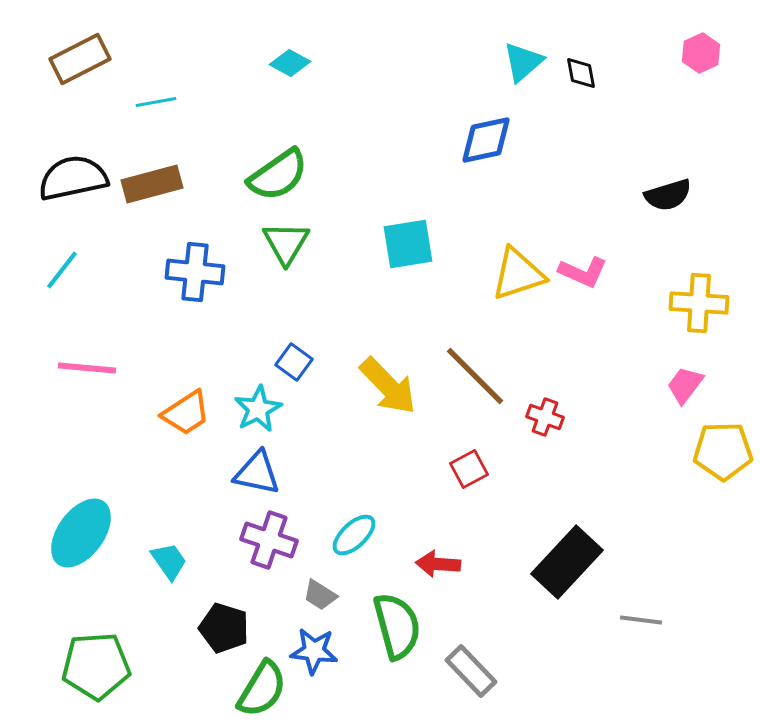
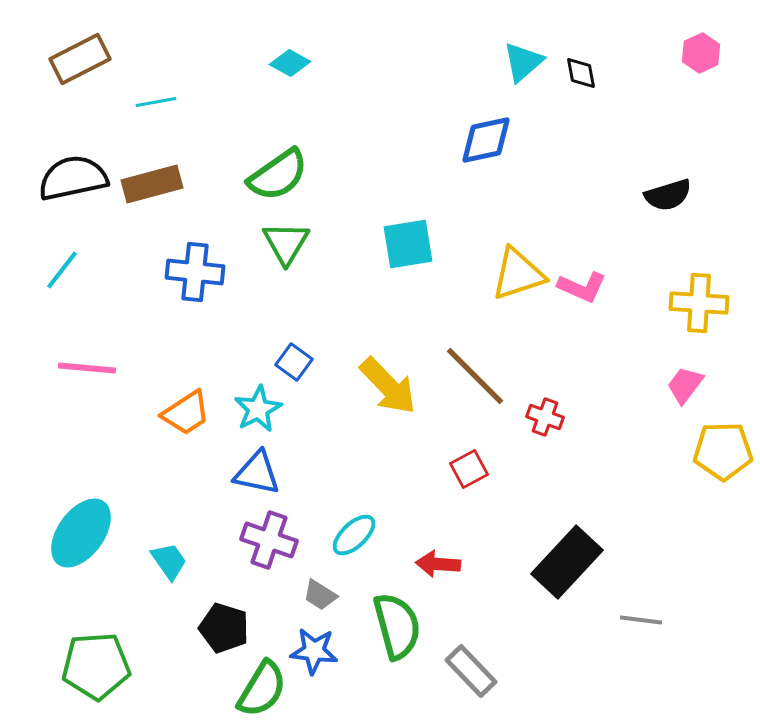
pink L-shape at (583, 272): moved 1 px left, 15 px down
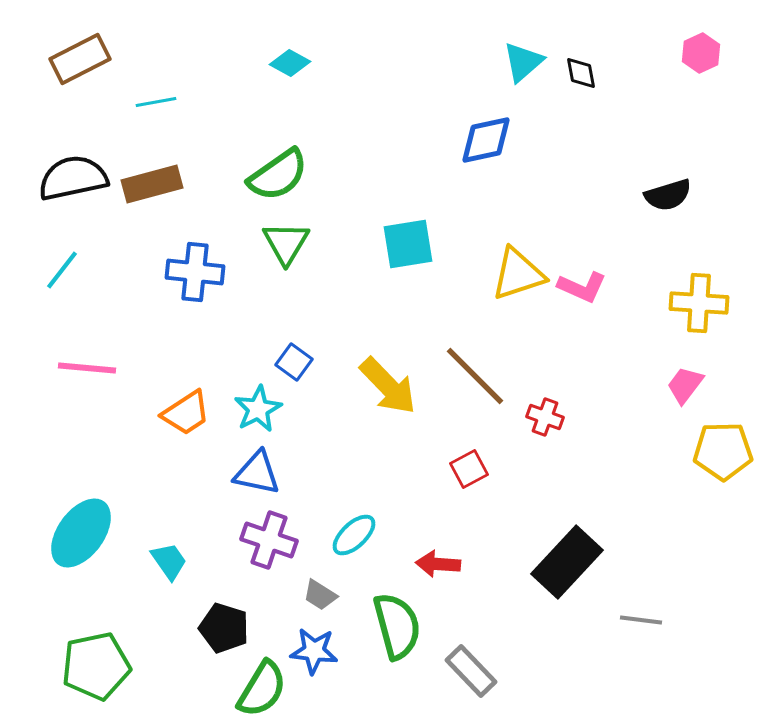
green pentagon at (96, 666): rotated 8 degrees counterclockwise
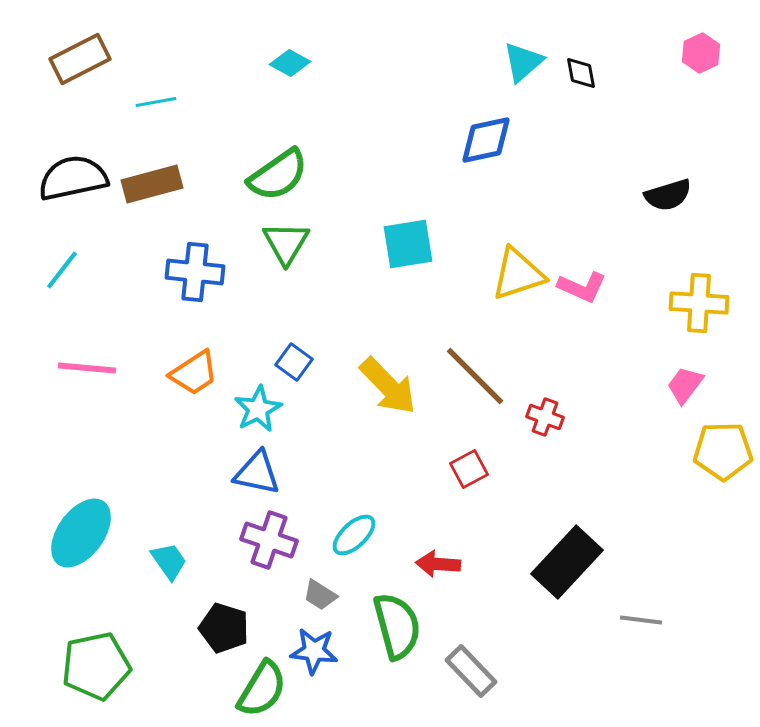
orange trapezoid at (186, 413): moved 8 px right, 40 px up
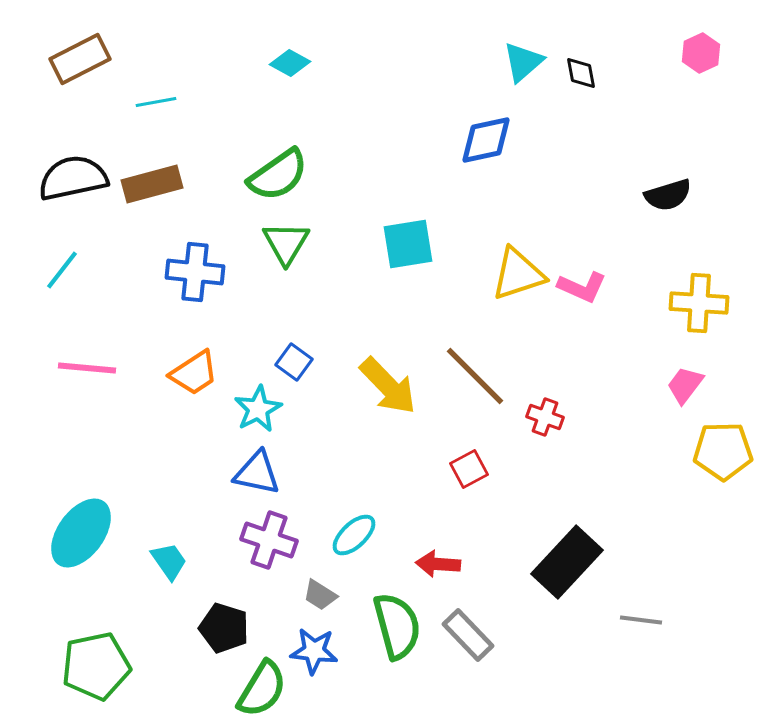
gray rectangle at (471, 671): moved 3 px left, 36 px up
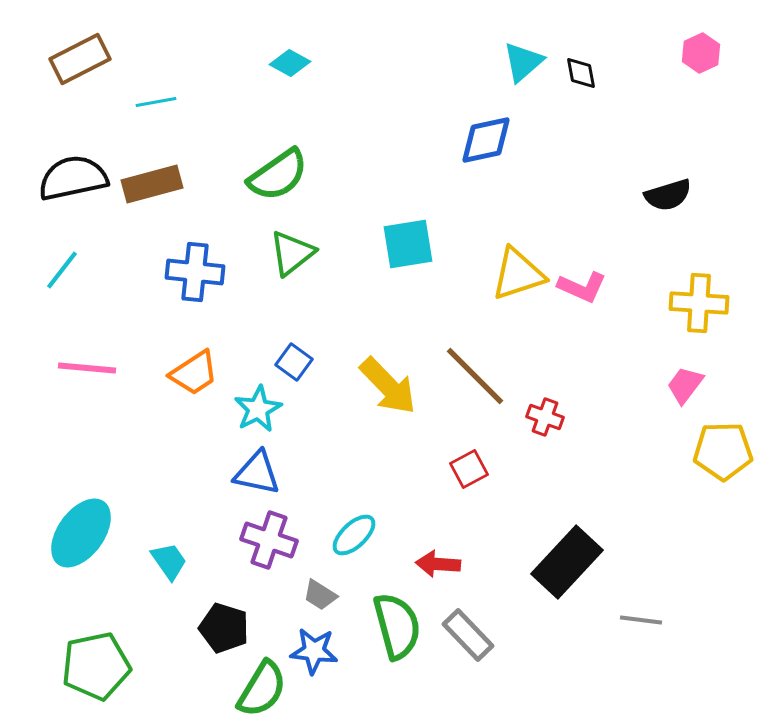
green triangle at (286, 243): moved 6 px right, 10 px down; rotated 21 degrees clockwise
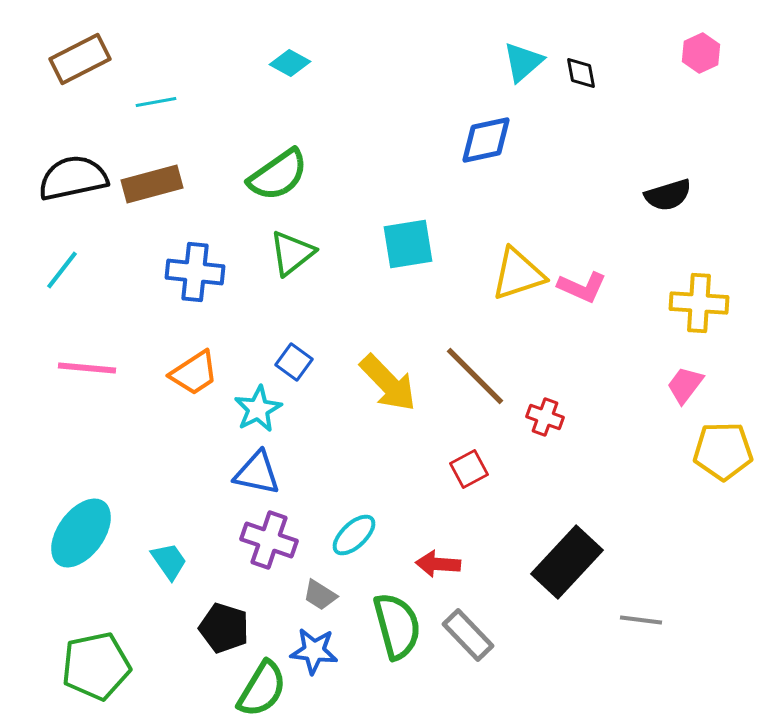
yellow arrow at (388, 386): moved 3 px up
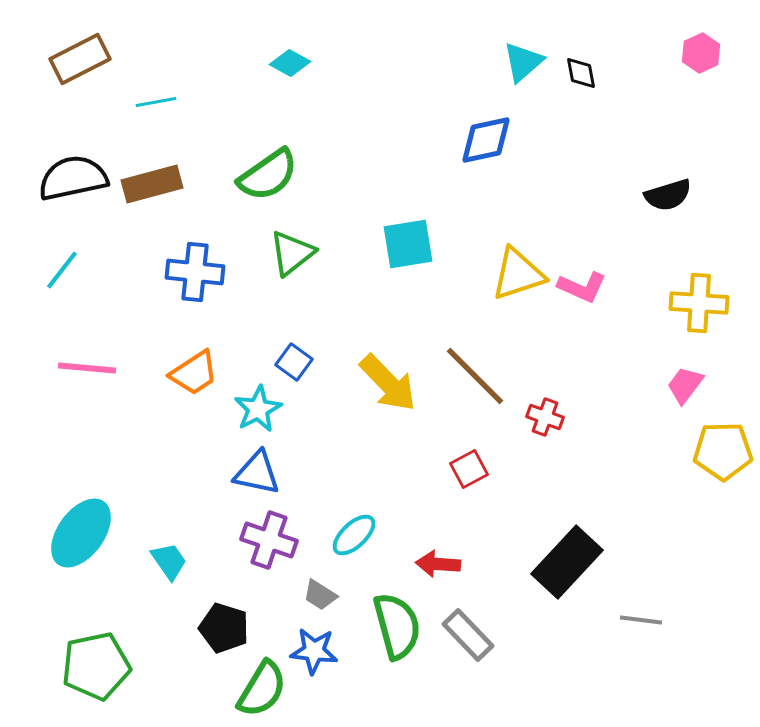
green semicircle at (278, 175): moved 10 px left
